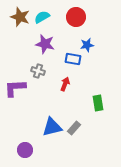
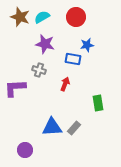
gray cross: moved 1 px right, 1 px up
blue triangle: rotated 10 degrees clockwise
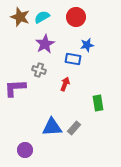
purple star: rotated 30 degrees clockwise
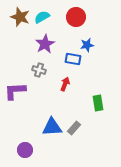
purple L-shape: moved 3 px down
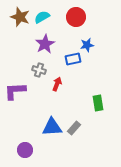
blue rectangle: rotated 21 degrees counterclockwise
red arrow: moved 8 px left
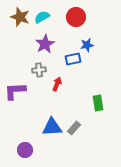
gray cross: rotated 24 degrees counterclockwise
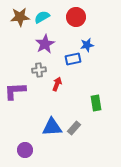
brown star: rotated 24 degrees counterclockwise
green rectangle: moved 2 px left
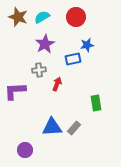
brown star: moved 2 px left; rotated 24 degrees clockwise
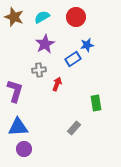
brown star: moved 4 px left
blue rectangle: rotated 21 degrees counterclockwise
purple L-shape: rotated 110 degrees clockwise
blue triangle: moved 34 px left
purple circle: moved 1 px left, 1 px up
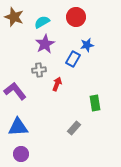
cyan semicircle: moved 5 px down
blue rectangle: rotated 28 degrees counterclockwise
purple L-shape: rotated 55 degrees counterclockwise
green rectangle: moved 1 px left
purple circle: moved 3 px left, 5 px down
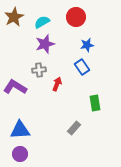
brown star: rotated 24 degrees clockwise
purple star: rotated 12 degrees clockwise
blue rectangle: moved 9 px right, 8 px down; rotated 63 degrees counterclockwise
purple L-shape: moved 4 px up; rotated 20 degrees counterclockwise
blue triangle: moved 2 px right, 3 px down
purple circle: moved 1 px left
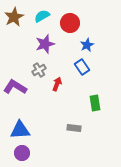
red circle: moved 6 px left, 6 px down
cyan semicircle: moved 6 px up
blue star: rotated 16 degrees counterclockwise
gray cross: rotated 24 degrees counterclockwise
gray rectangle: rotated 56 degrees clockwise
purple circle: moved 2 px right, 1 px up
